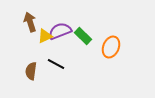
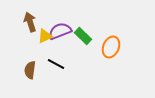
brown semicircle: moved 1 px left, 1 px up
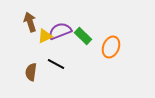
brown semicircle: moved 1 px right, 2 px down
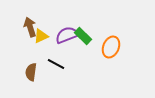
brown arrow: moved 5 px down
purple semicircle: moved 7 px right, 4 px down
yellow triangle: moved 4 px left
